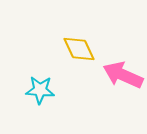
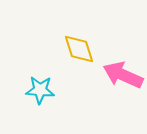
yellow diamond: rotated 8 degrees clockwise
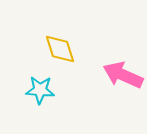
yellow diamond: moved 19 px left
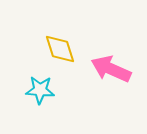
pink arrow: moved 12 px left, 6 px up
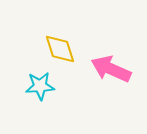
cyan star: moved 4 px up; rotated 8 degrees counterclockwise
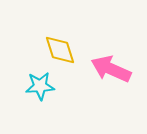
yellow diamond: moved 1 px down
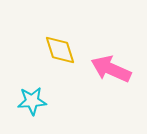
cyan star: moved 8 px left, 15 px down
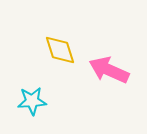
pink arrow: moved 2 px left, 1 px down
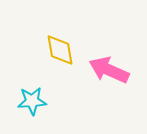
yellow diamond: rotated 8 degrees clockwise
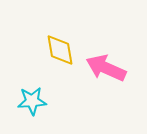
pink arrow: moved 3 px left, 2 px up
